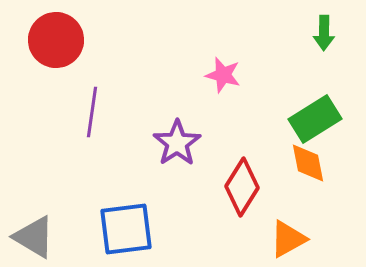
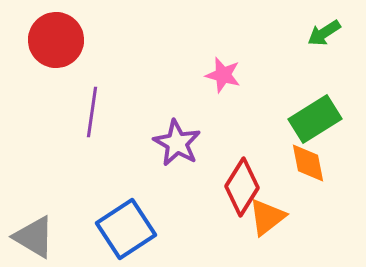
green arrow: rotated 56 degrees clockwise
purple star: rotated 9 degrees counterclockwise
blue square: rotated 26 degrees counterclockwise
orange triangle: moved 21 px left, 22 px up; rotated 9 degrees counterclockwise
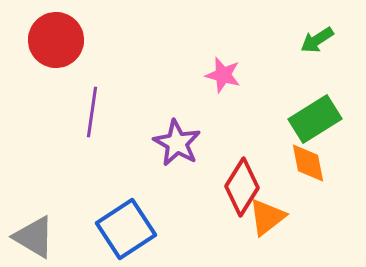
green arrow: moved 7 px left, 7 px down
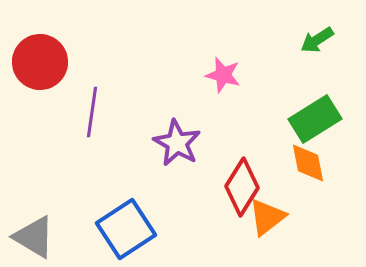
red circle: moved 16 px left, 22 px down
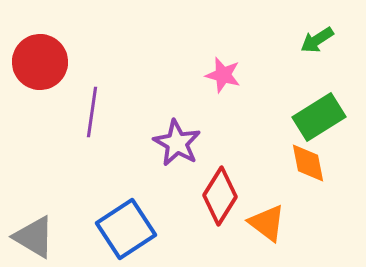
green rectangle: moved 4 px right, 2 px up
red diamond: moved 22 px left, 9 px down
orange triangle: moved 6 px down; rotated 45 degrees counterclockwise
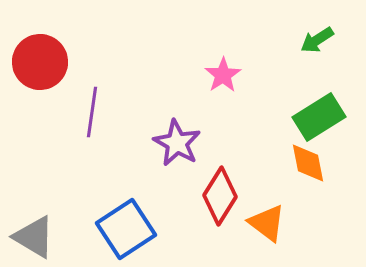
pink star: rotated 24 degrees clockwise
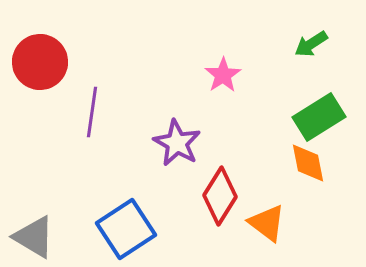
green arrow: moved 6 px left, 4 px down
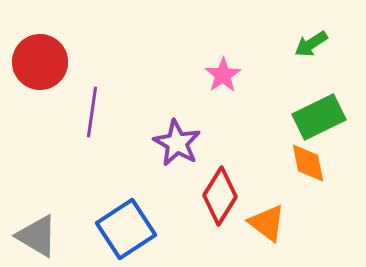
green rectangle: rotated 6 degrees clockwise
gray triangle: moved 3 px right, 1 px up
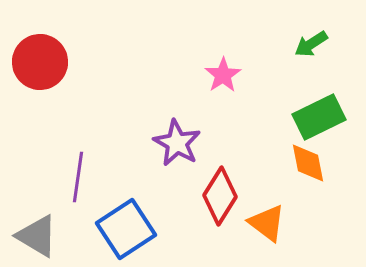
purple line: moved 14 px left, 65 px down
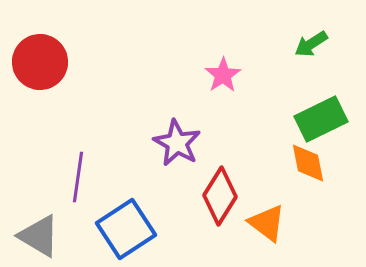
green rectangle: moved 2 px right, 2 px down
gray triangle: moved 2 px right
